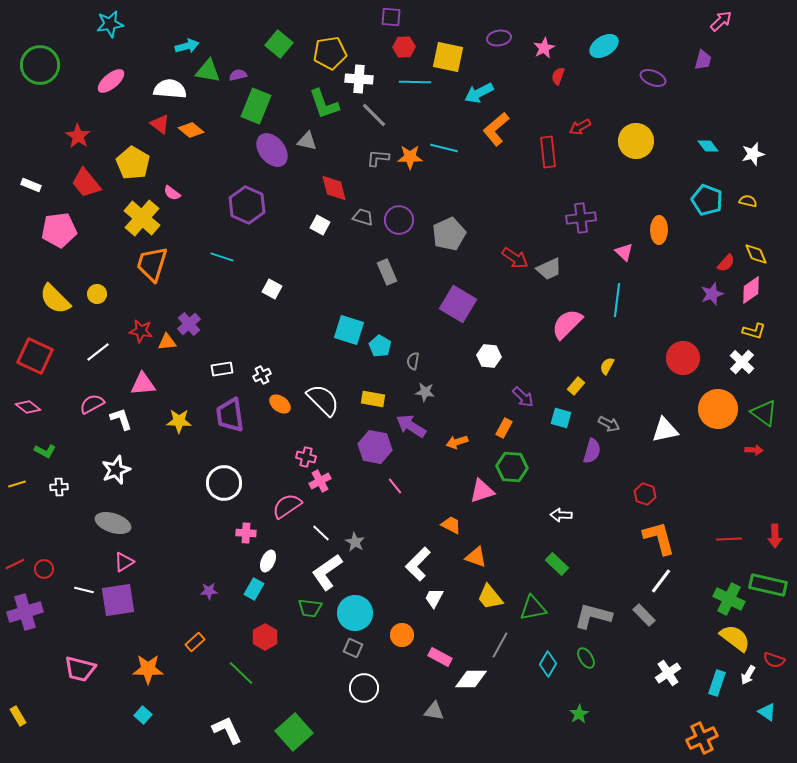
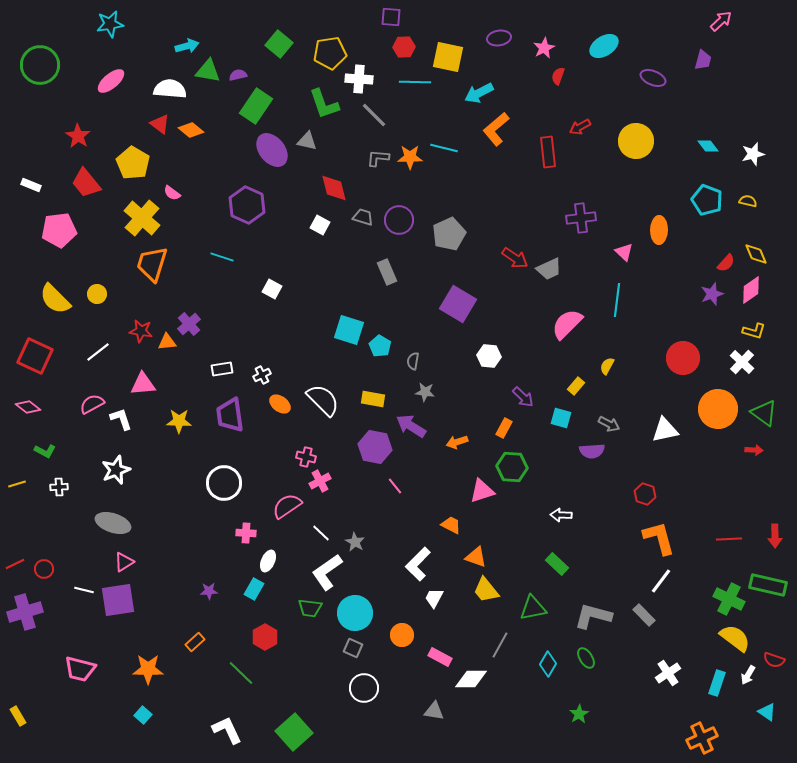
green rectangle at (256, 106): rotated 12 degrees clockwise
purple semicircle at (592, 451): rotated 70 degrees clockwise
yellow trapezoid at (490, 597): moved 4 px left, 7 px up
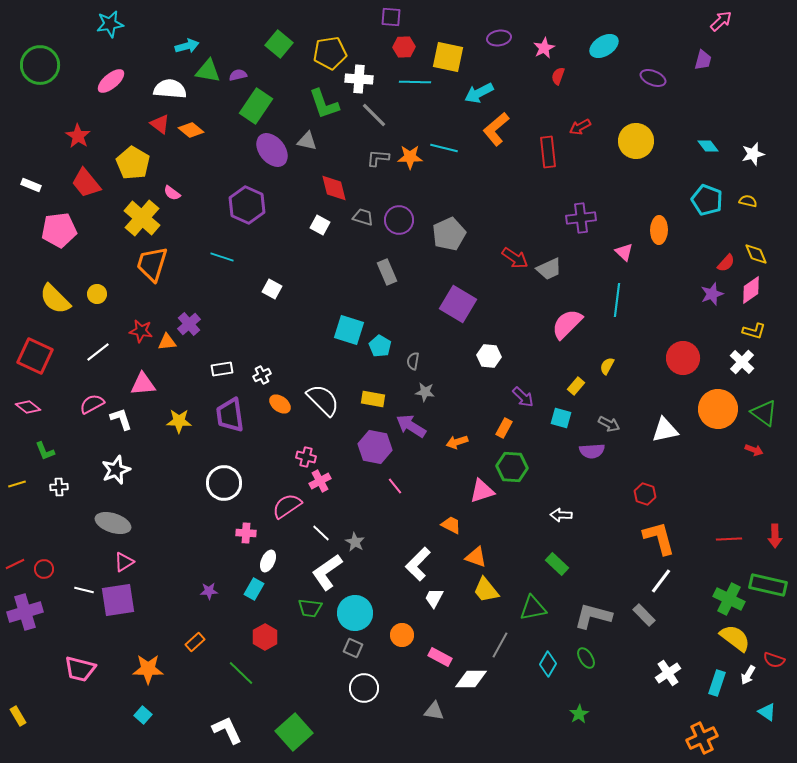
red arrow at (754, 450): rotated 18 degrees clockwise
green L-shape at (45, 451): rotated 40 degrees clockwise
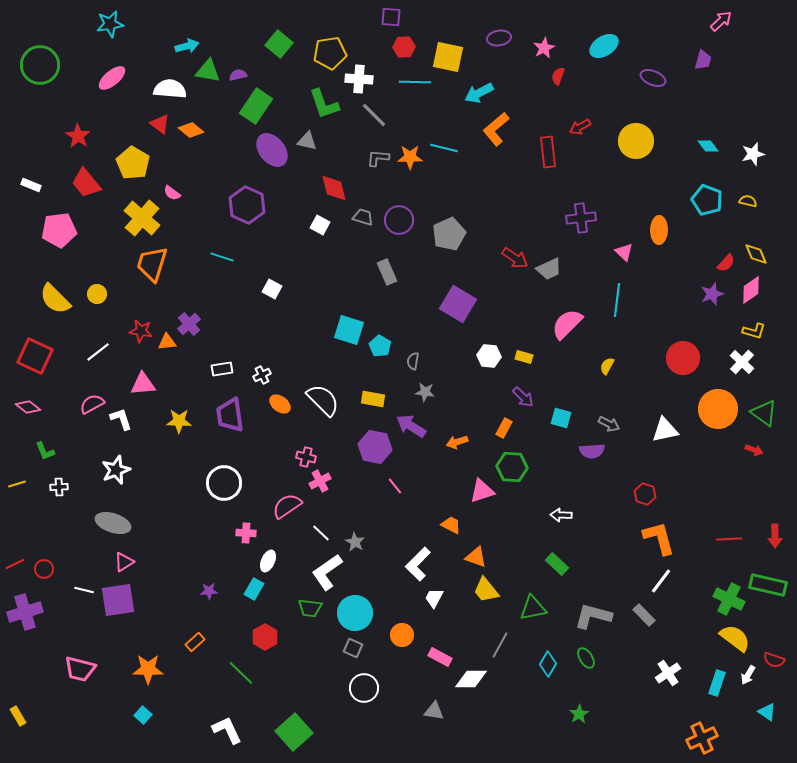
pink ellipse at (111, 81): moved 1 px right, 3 px up
yellow rectangle at (576, 386): moved 52 px left, 29 px up; rotated 66 degrees clockwise
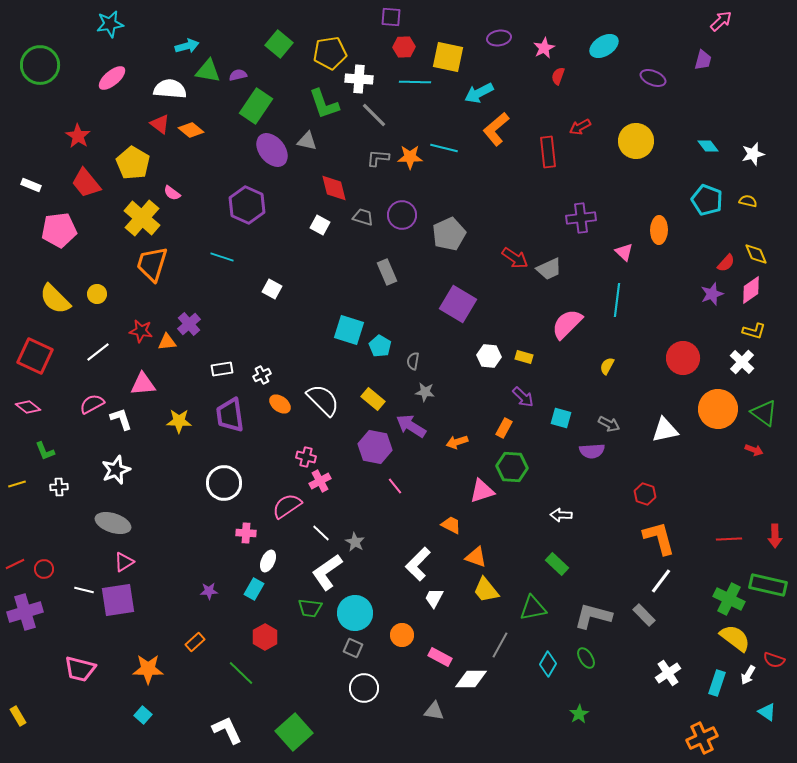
purple circle at (399, 220): moved 3 px right, 5 px up
yellow rectangle at (373, 399): rotated 30 degrees clockwise
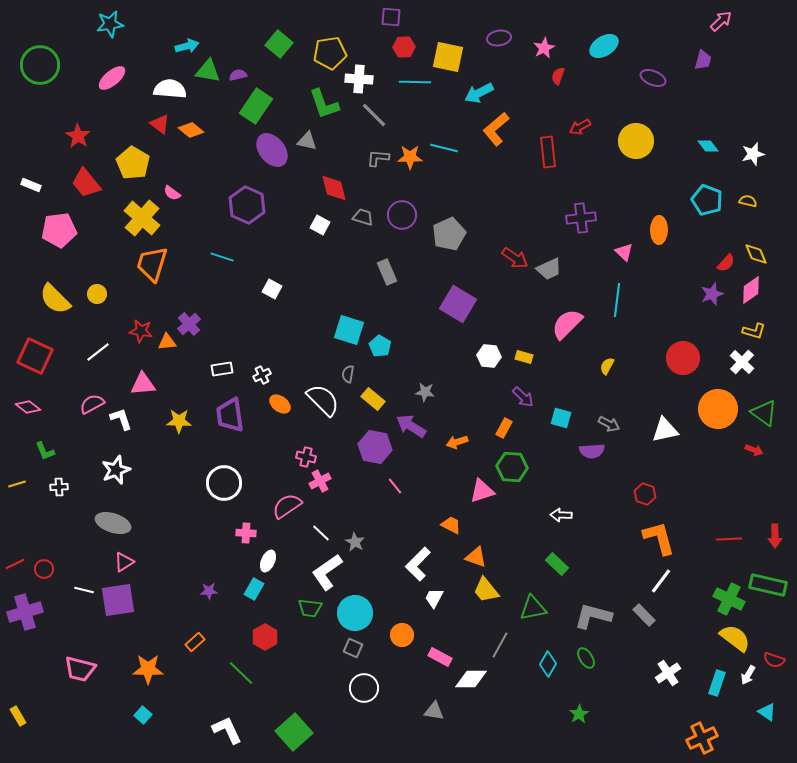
gray semicircle at (413, 361): moved 65 px left, 13 px down
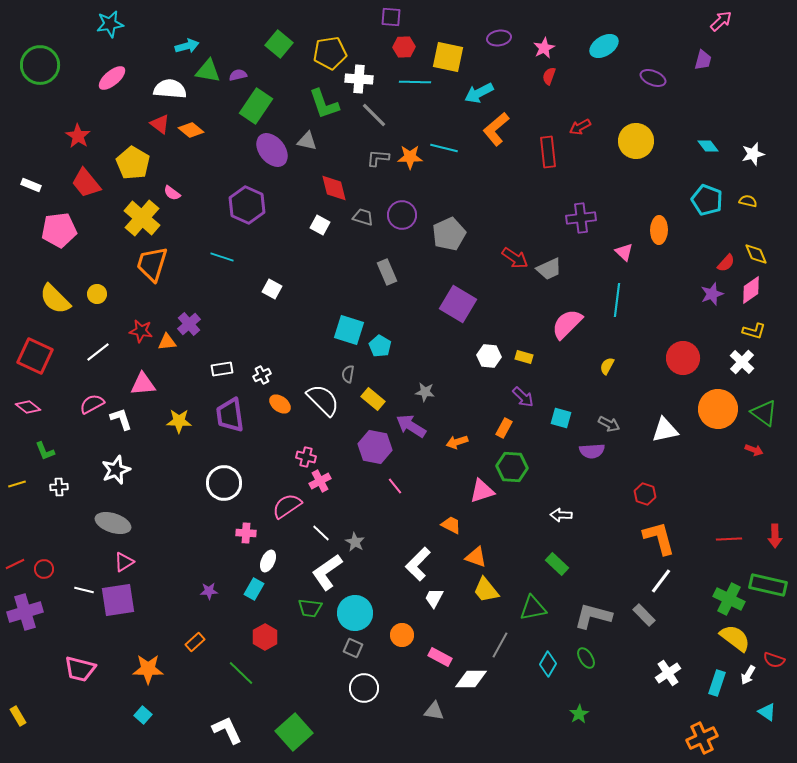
red semicircle at (558, 76): moved 9 px left
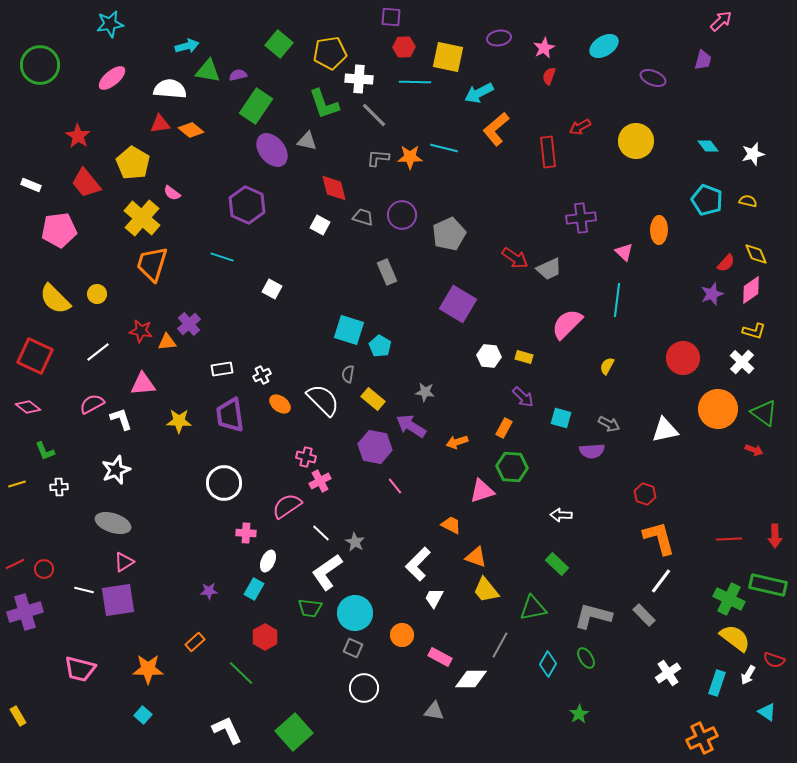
red triangle at (160, 124): rotated 45 degrees counterclockwise
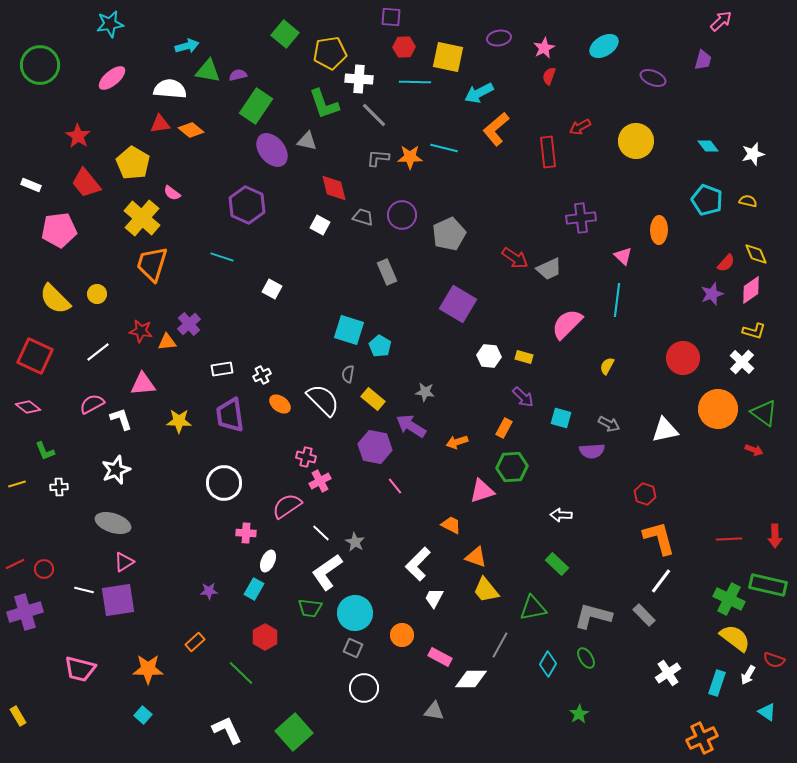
green square at (279, 44): moved 6 px right, 10 px up
pink triangle at (624, 252): moved 1 px left, 4 px down
green hexagon at (512, 467): rotated 8 degrees counterclockwise
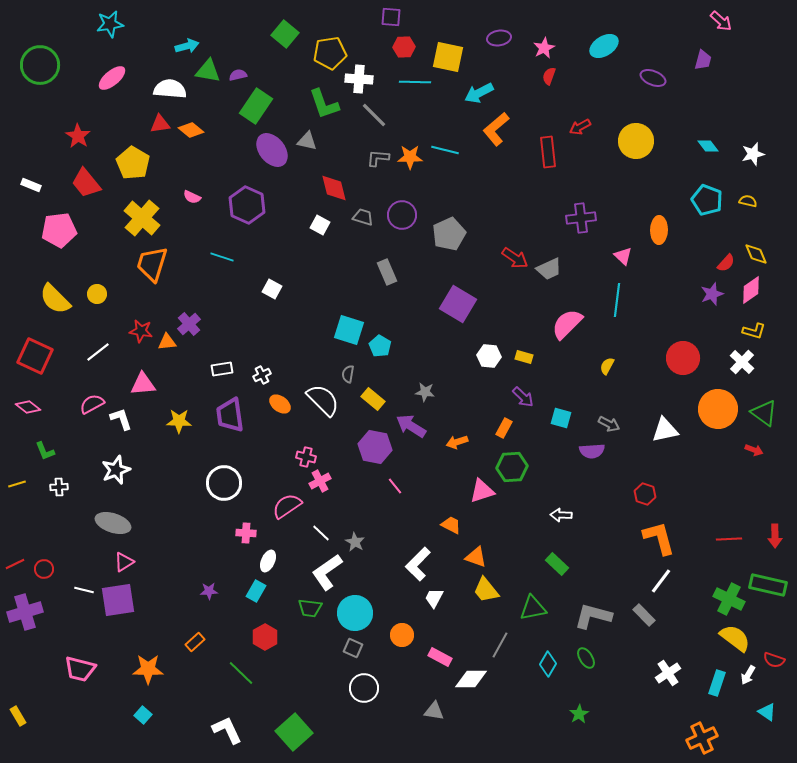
pink arrow at (721, 21): rotated 85 degrees clockwise
cyan line at (444, 148): moved 1 px right, 2 px down
pink semicircle at (172, 193): moved 20 px right, 4 px down; rotated 12 degrees counterclockwise
cyan rectangle at (254, 589): moved 2 px right, 2 px down
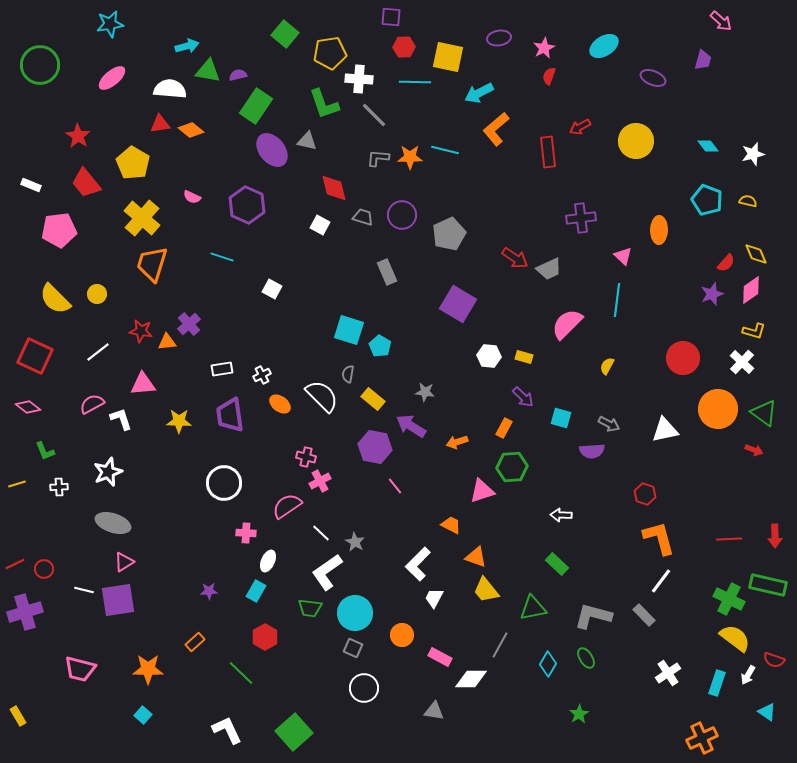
white semicircle at (323, 400): moved 1 px left, 4 px up
white star at (116, 470): moved 8 px left, 2 px down
